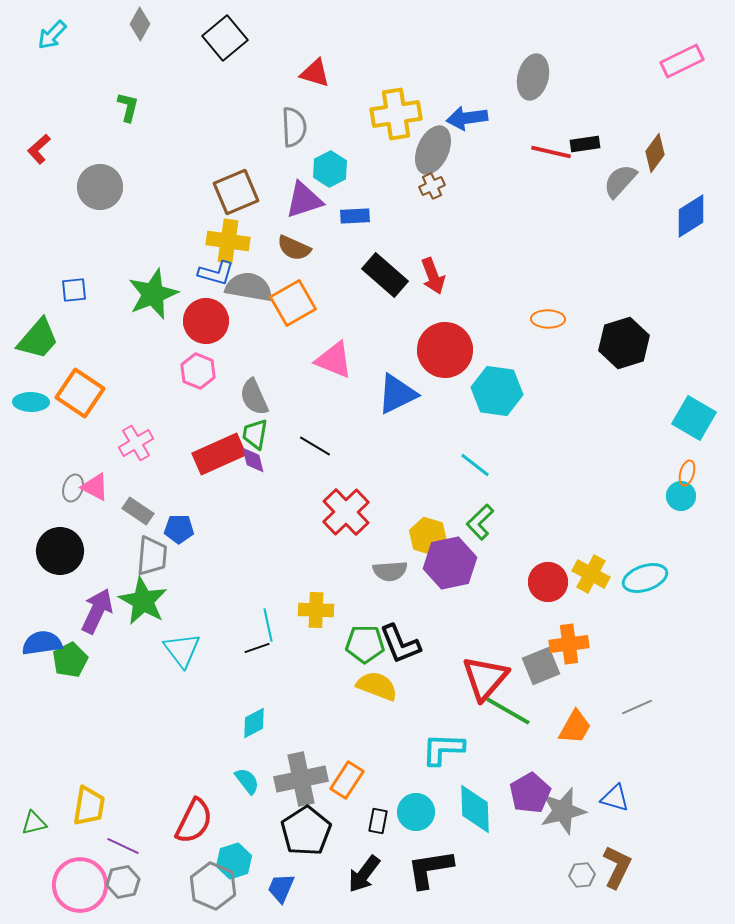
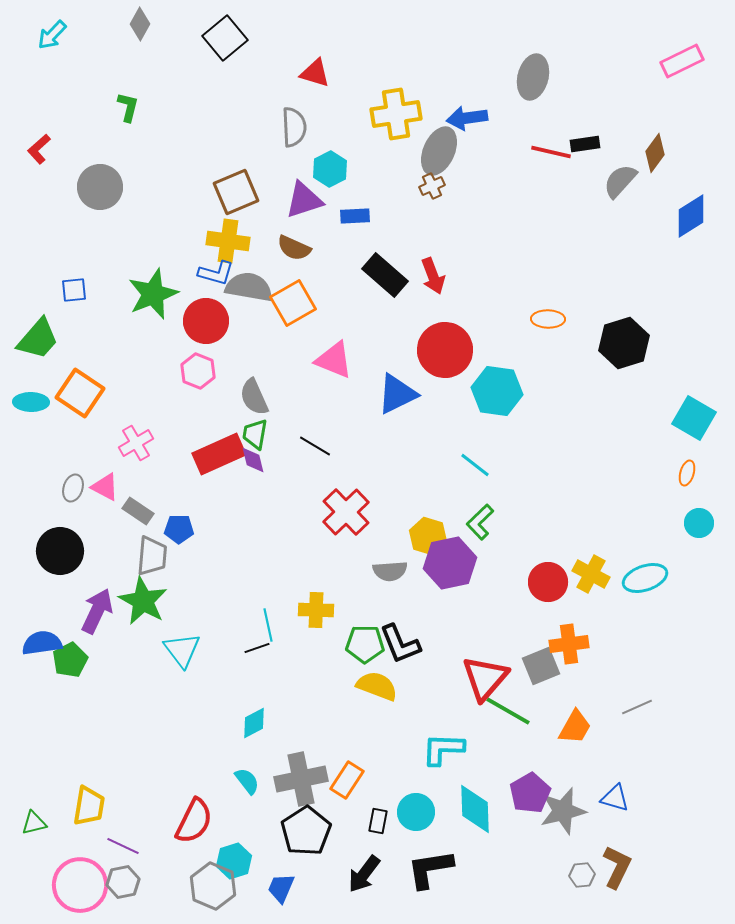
gray ellipse at (433, 150): moved 6 px right, 1 px down
pink triangle at (95, 487): moved 10 px right
cyan circle at (681, 496): moved 18 px right, 27 px down
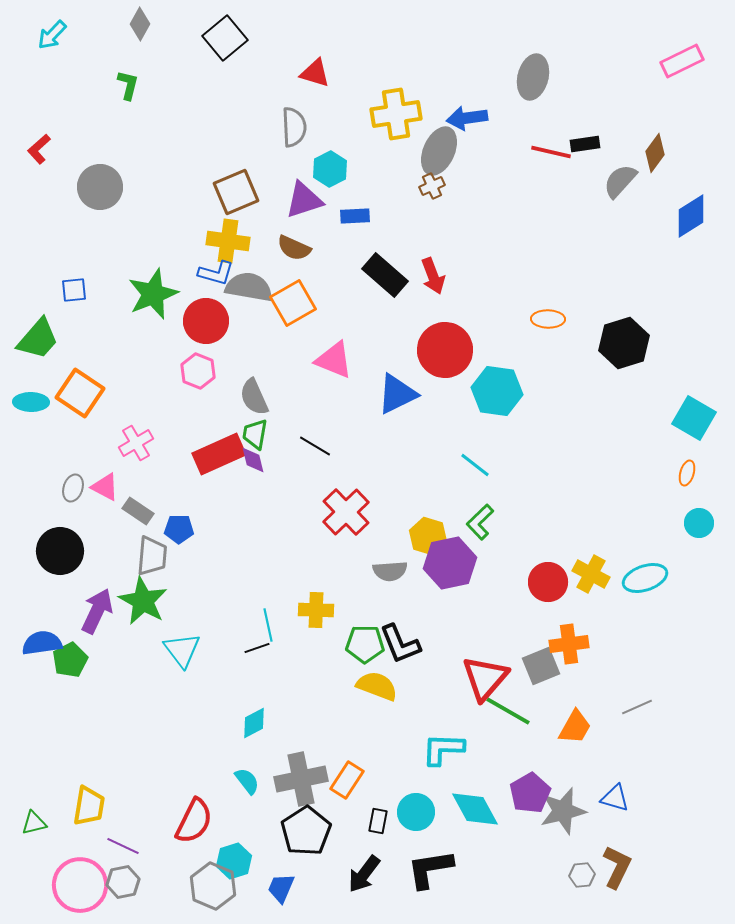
green L-shape at (128, 107): moved 22 px up
cyan diamond at (475, 809): rotated 27 degrees counterclockwise
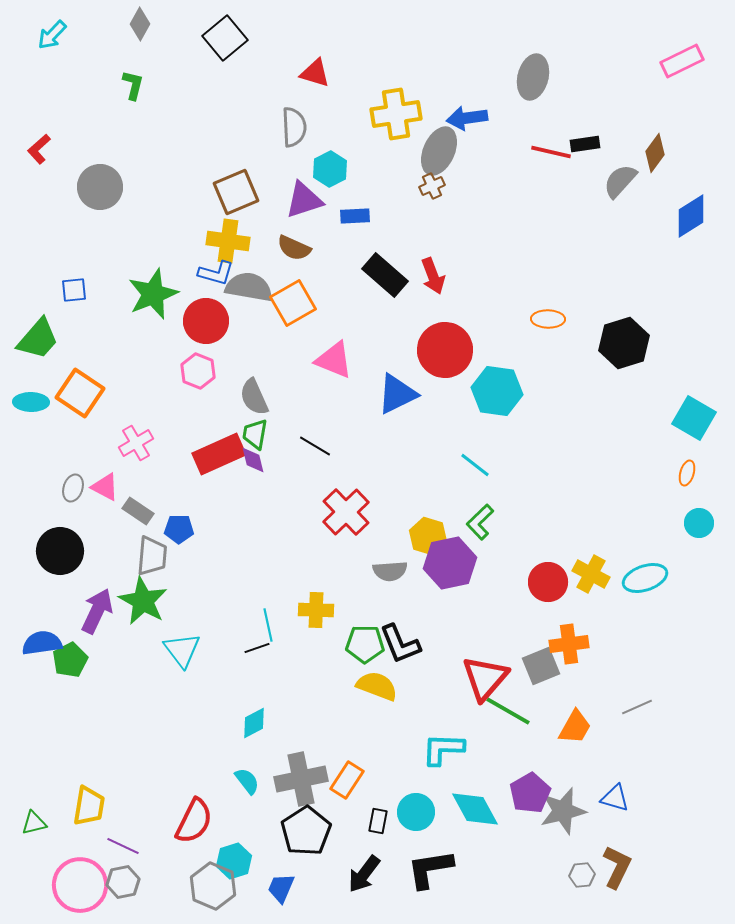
green L-shape at (128, 85): moved 5 px right
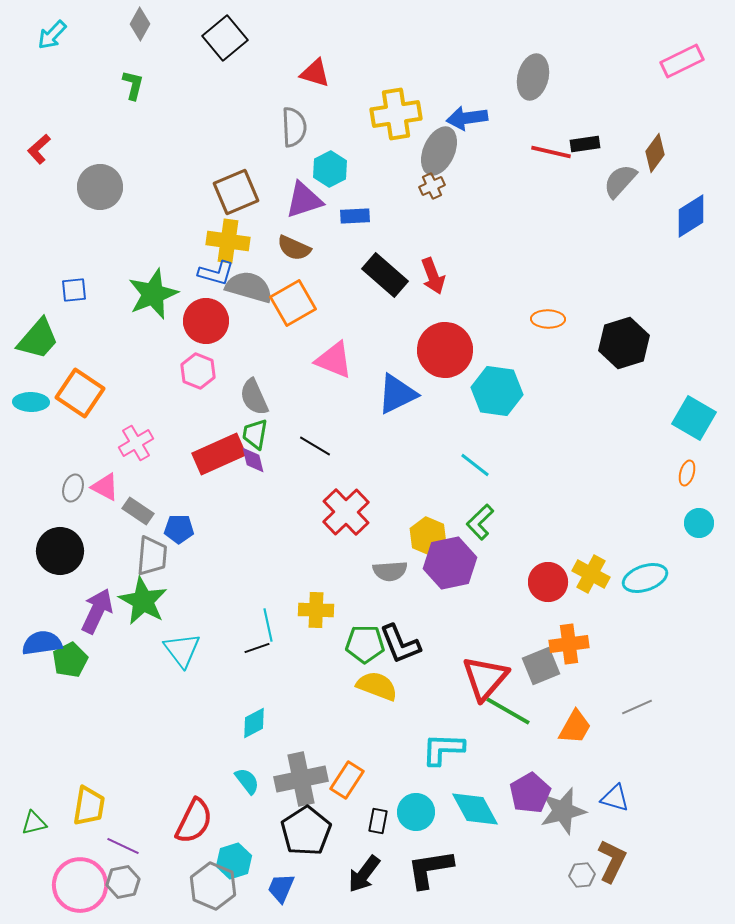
gray semicircle at (249, 287): rotated 6 degrees clockwise
yellow hexagon at (428, 536): rotated 6 degrees clockwise
brown L-shape at (617, 867): moved 5 px left, 6 px up
